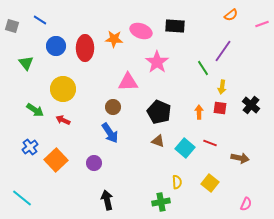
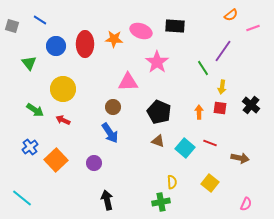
pink line: moved 9 px left, 4 px down
red ellipse: moved 4 px up
green triangle: moved 3 px right
yellow semicircle: moved 5 px left
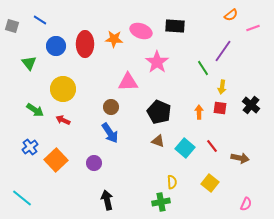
brown circle: moved 2 px left
red line: moved 2 px right, 3 px down; rotated 32 degrees clockwise
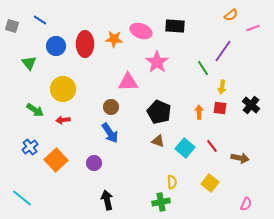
red arrow: rotated 32 degrees counterclockwise
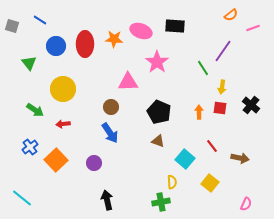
red arrow: moved 4 px down
cyan square: moved 11 px down
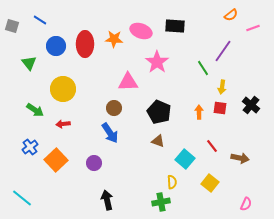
brown circle: moved 3 px right, 1 px down
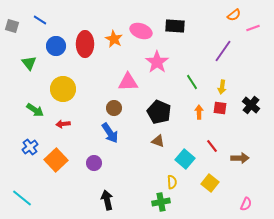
orange semicircle: moved 3 px right
orange star: rotated 24 degrees clockwise
green line: moved 11 px left, 14 px down
brown arrow: rotated 12 degrees counterclockwise
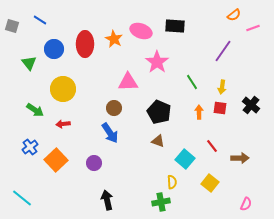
blue circle: moved 2 px left, 3 px down
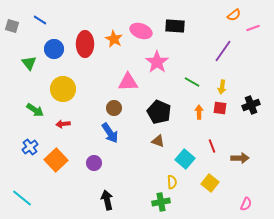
green line: rotated 28 degrees counterclockwise
black cross: rotated 30 degrees clockwise
red line: rotated 16 degrees clockwise
